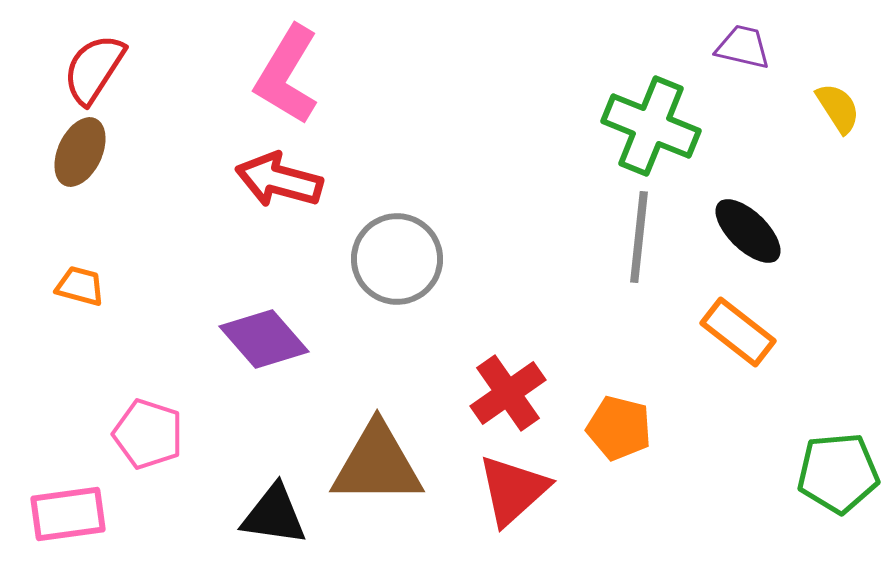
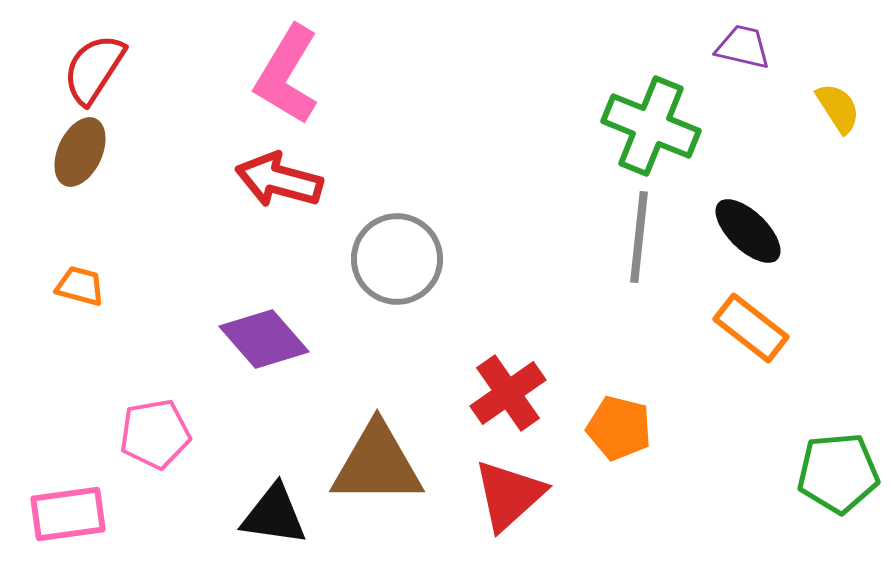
orange rectangle: moved 13 px right, 4 px up
pink pentagon: moved 7 px right; rotated 28 degrees counterclockwise
red triangle: moved 4 px left, 5 px down
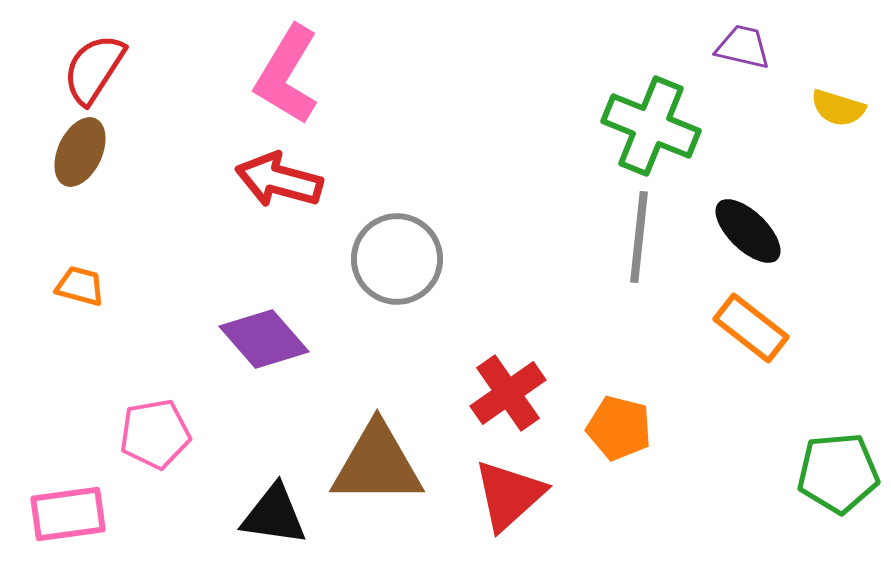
yellow semicircle: rotated 140 degrees clockwise
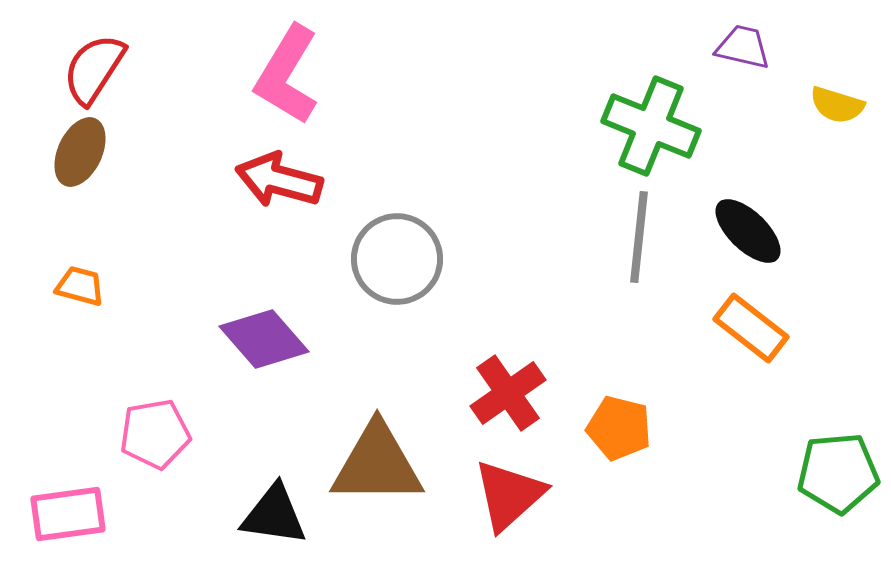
yellow semicircle: moved 1 px left, 3 px up
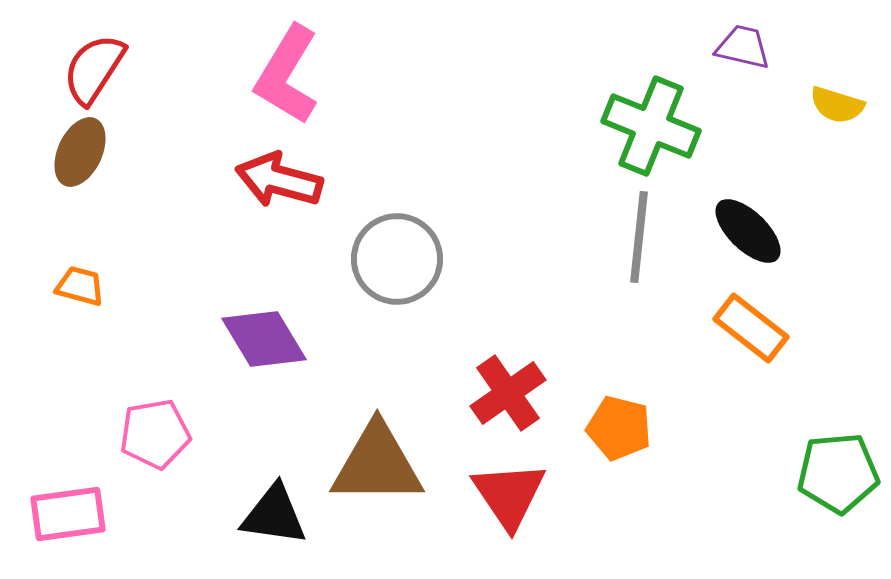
purple diamond: rotated 10 degrees clockwise
red triangle: rotated 22 degrees counterclockwise
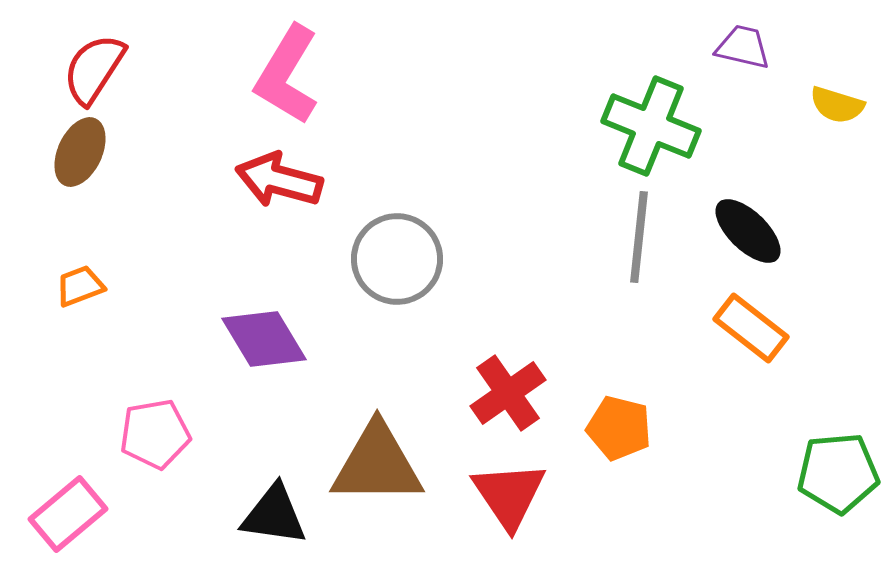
orange trapezoid: rotated 36 degrees counterclockwise
pink rectangle: rotated 32 degrees counterclockwise
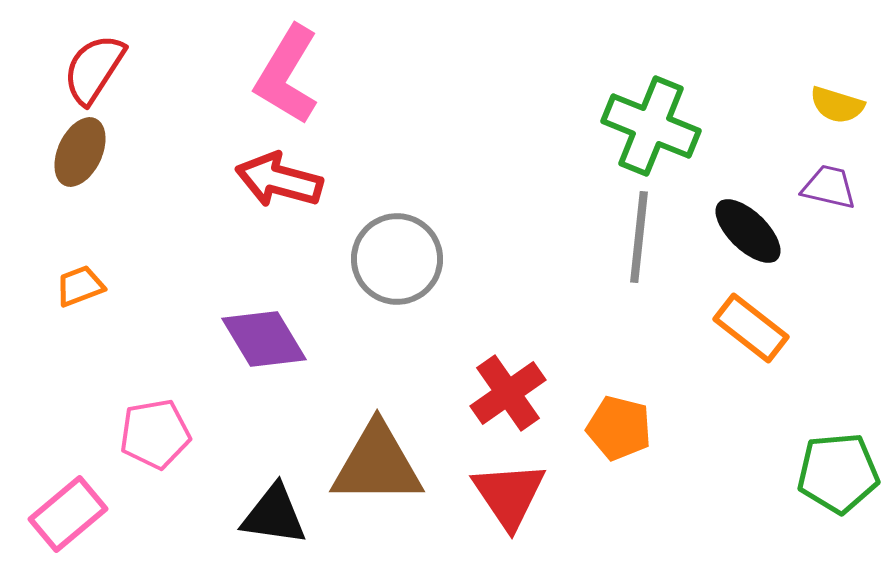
purple trapezoid: moved 86 px right, 140 px down
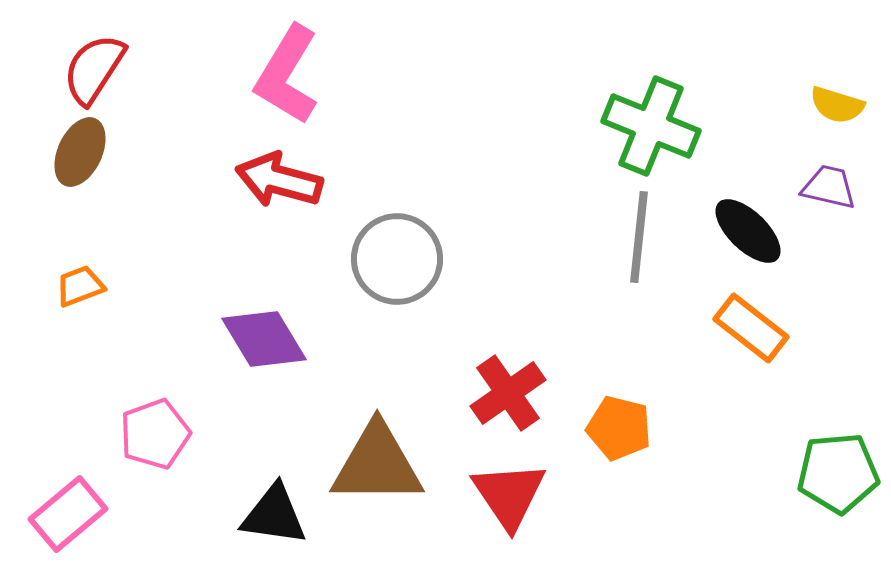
pink pentagon: rotated 10 degrees counterclockwise
